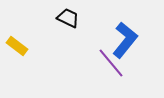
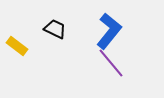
black trapezoid: moved 13 px left, 11 px down
blue L-shape: moved 16 px left, 9 px up
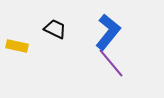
blue L-shape: moved 1 px left, 1 px down
yellow rectangle: rotated 25 degrees counterclockwise
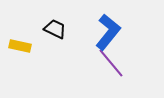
yellow rectangle: moved 3 px right
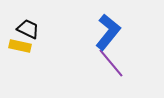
black trapezoid: moved 27 px left
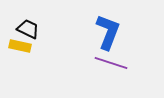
blue L-shape: rotated 18 degrees counterclockwise
purple line: rotated 32 degrees counterclockwise
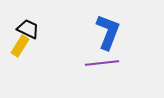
yellow rectangle: rotated 70 degrees counterclockwise
purple line: moved 9 px left; rotated 24 degrees counterclockwise
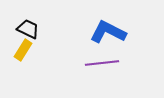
blue L-shape: rotated 84 degrees counterclockwise
yellow rectangle: moved 3 px right, 4 px down
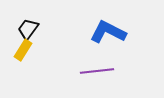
black trapezoid: rotated 80 degrees counterclockwise
purple line: moved 5 px left, 8 px down
